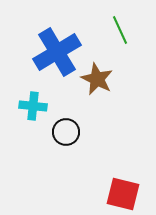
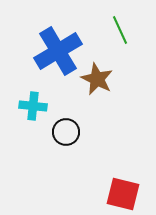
blue cross: moved 1 px right, 1 px up
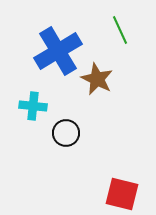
black circle: moved 1 px down
red square: moved 1 px left
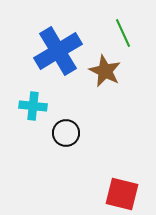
green line: moved 3 px right, 3 px down
brown star: moved 8 px right, 8 px up
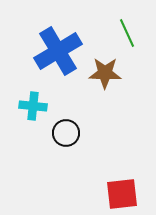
green line: moved 4 px right
brown star: moved 2 px down; rotated 24 degrees counterclockwise
red square: rotated 20 degrees counterclockwise
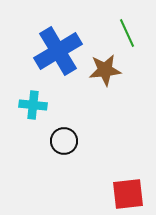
brown star: moved 3 px up; rotated 8 degrees counterclockwise
cyan cross: moved 1 px up
black circle: moved 2 px left, 8 px down
red square: moved 6 px right
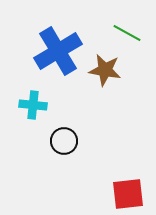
green line: rotated 36 degrees counterclockwise
brown star: rotated 16 degrees clockwise
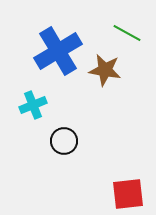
cyan cross: rotated 28 degrees counterclockwise
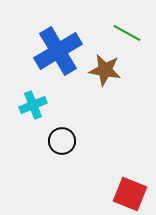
black circle: moved 2 px left
red square: moved 2 px right; rotated 28 degrees clockwise
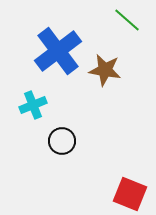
green line: moved 13 px up; rotated 12 degrees clockwise
blue cross: rotated 6 degrees counterclockwise
